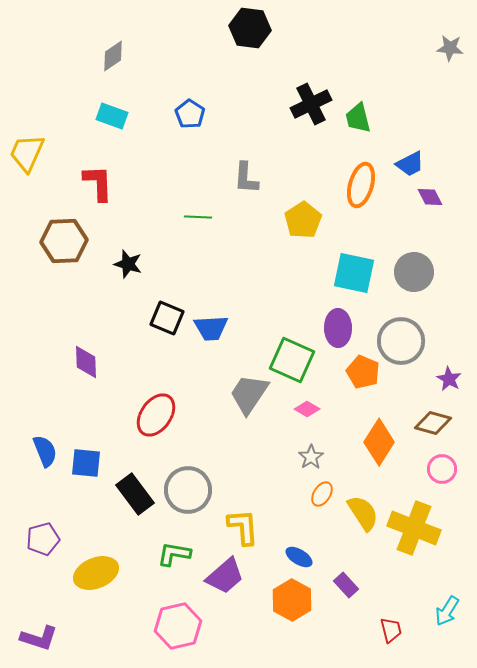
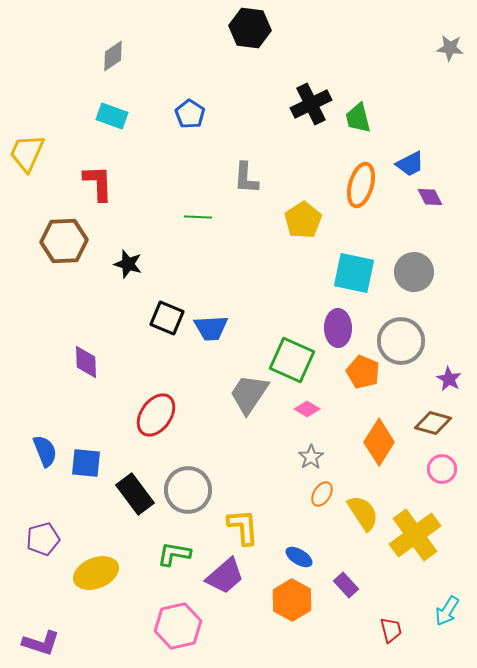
yellow cross at (414, 528): moved 1 px right, 7 px down; rotated 33 degrees clockwise
purple L-shape at (39, 638): moved 2 px right, 5 px down
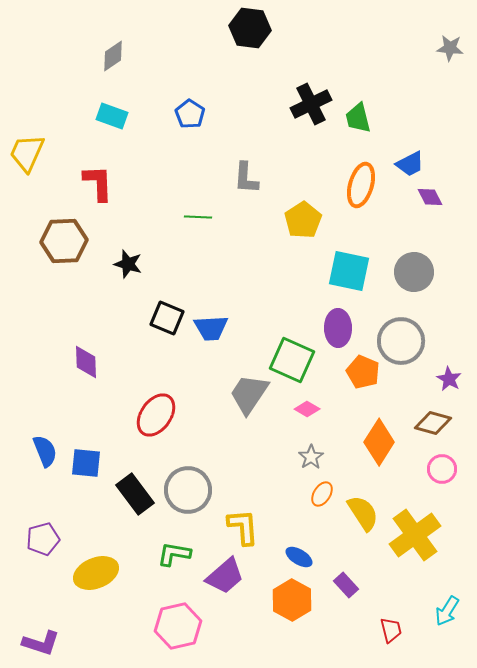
cyan square at (354, 273): moved 5 px left, 2 px up
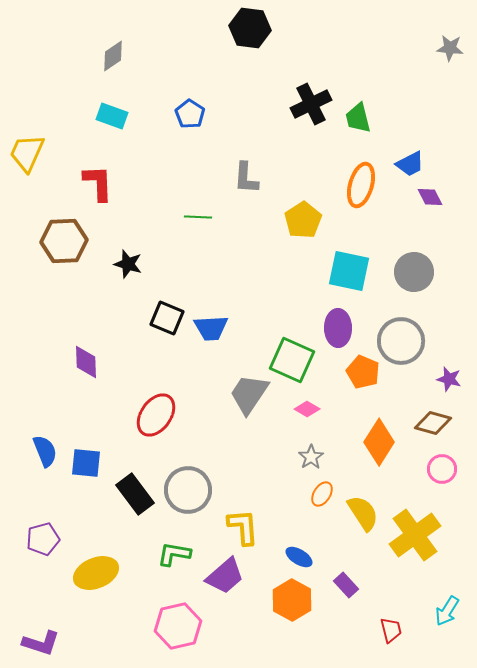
purple star at (449, 379): rotated 15 degrees counterclockwise
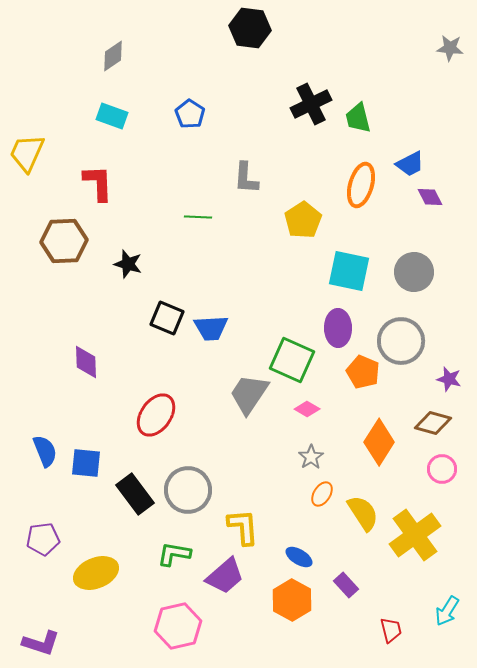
purple pentagon at (43, 539): rotated 8 degrees clockwise
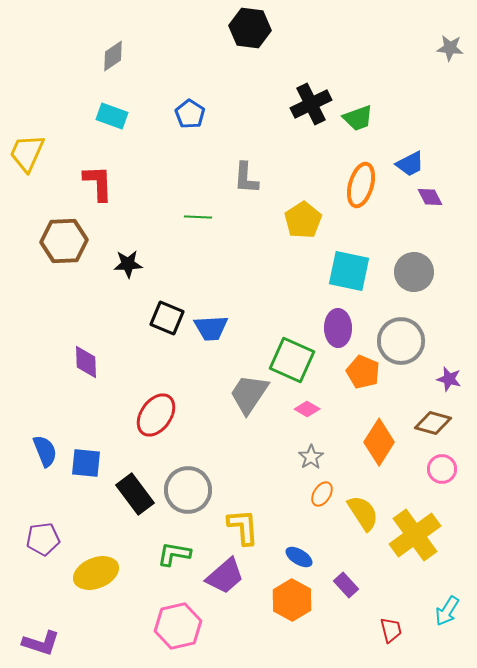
green trapezoid at (358, 118): rotated 96 degrees counterclockwise
black star at (128, 264): rotated 20 degrees counterclockwise
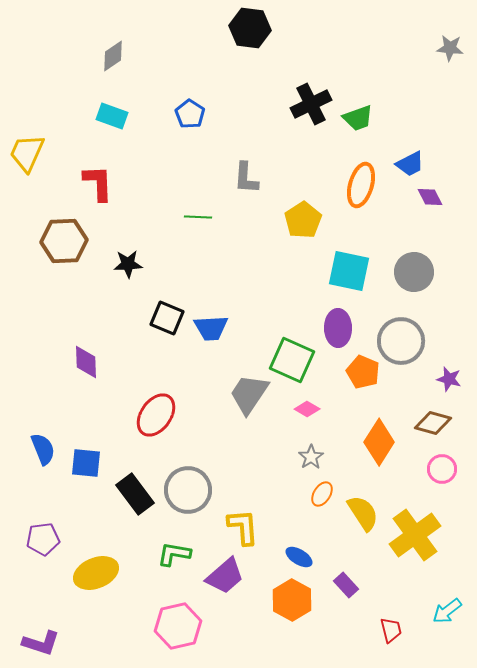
blue semicircle at (45, 451): moved 2 px left, 2 px up
cyan arrow at (447, 611): rotated 20 degrees clockwise
